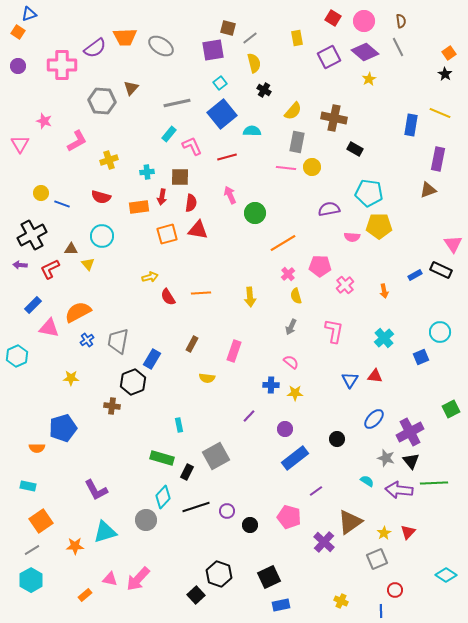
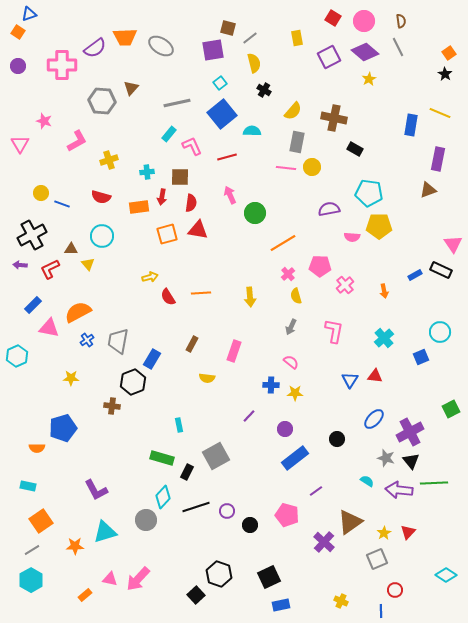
pink pentagon at (289, 517): moved 2 px left, 2 px up
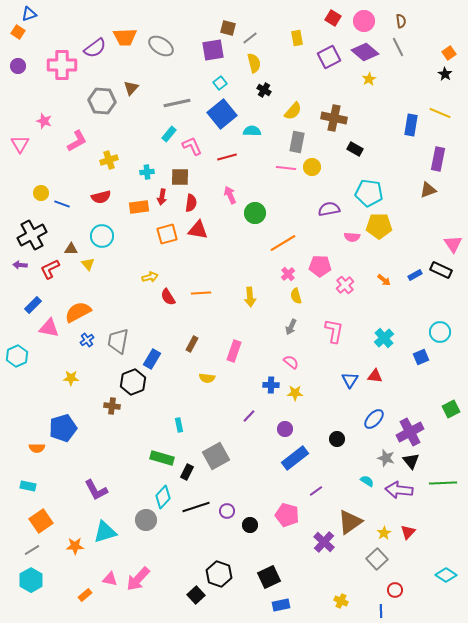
red semicircle at (101, 197): rotated 30 degrees counterclockwise
orange arrow at (384, 291): moved 11 px up; rotated 40 degrees counterclockwise
green line at (434, 483): moved 9 px right
gray square at (377, 559): rotated 20 degrees counterclockwise
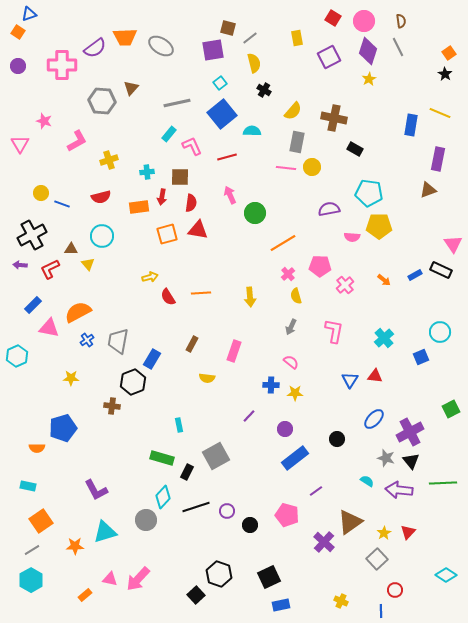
purple diamond at (365, 52): moved 3 px right, 1 px up; rotated 68 degrees clockwise
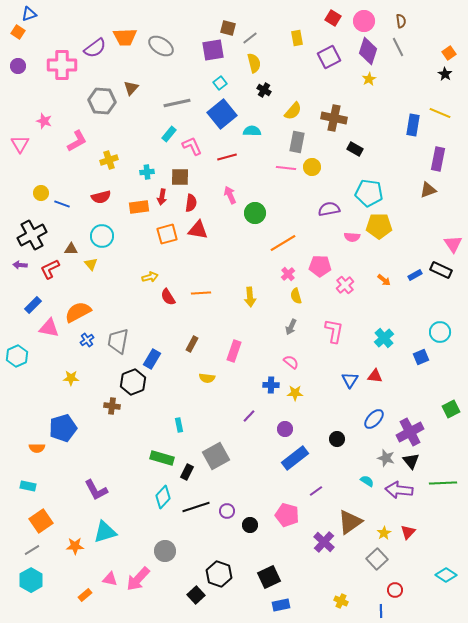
blue rectangle at (411, 125): moved 2 px right
yellow triangle at (88, 264): moved 3 px right
gray circle at (146, 520): moved 19 px right, 31 px down
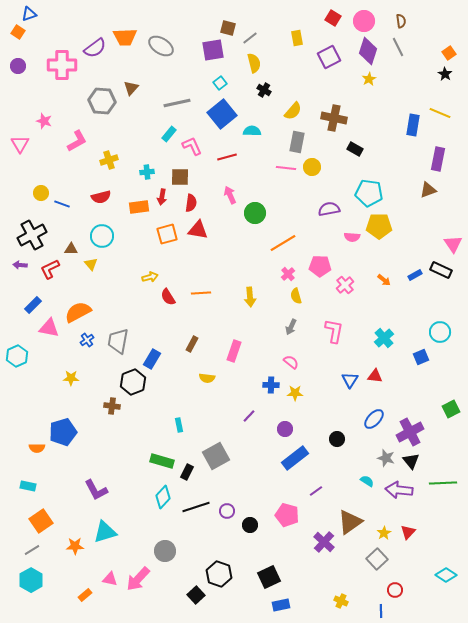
blue pentagon at (63, 428): moved 4 px down
green rectangle at (162, 458): moved 3 px down
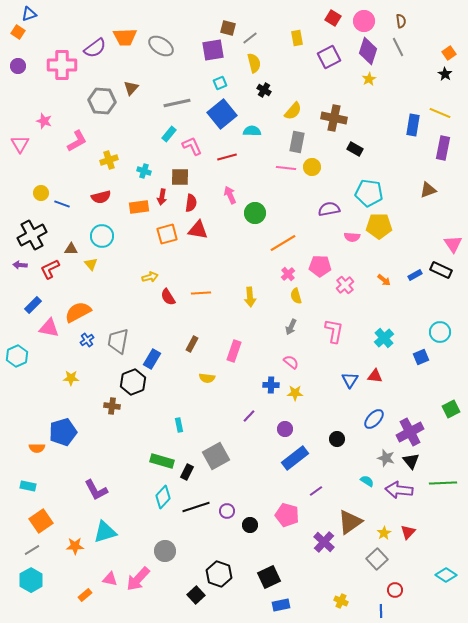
cyan square at (220, 83): rotated 16 degrees clockwise
purple rectangle at (438, 159): moved 5 px right, 11 px up
cyan cross at (147, 172): moved 3 px left, 1 px up; rotated 24 degrees clockwise
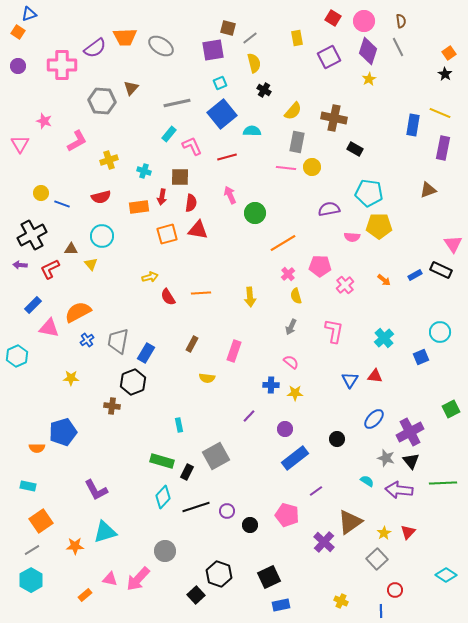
blue rectangle at (152, 359): moved 6 px left, 6 px up
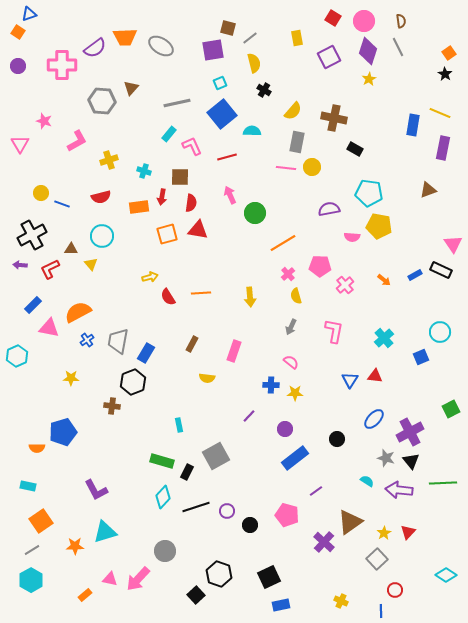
yellow pentagon at (379, 226): rotated 10 degrees clockwise
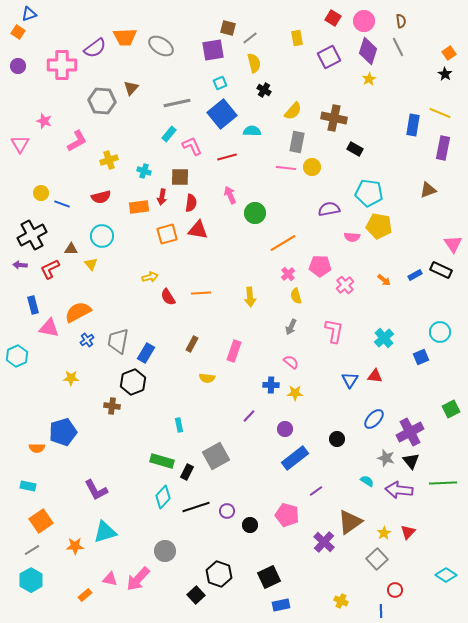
blue rectangle at (33, 305): rotated 60 degrees counterclockwise
